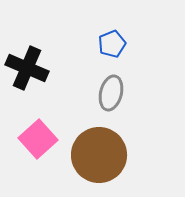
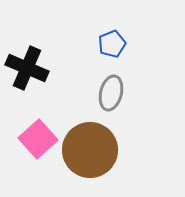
brown circle: moved 9 px left, 5 px up
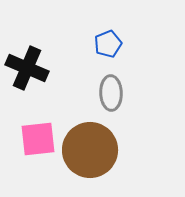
blue pentagon: moved 4 px left
gray ellipse: rotated 16 degrees counterclockwise
pink square: rotated 36 degrees clockwise
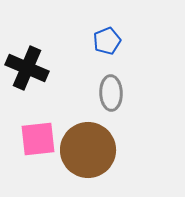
blue pentagon: moved 1 px left, 3 px up
brown circle: moved 2 px left
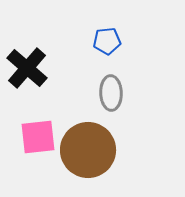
blue pentagon: rotated 16 degrees clockwise
black cross: rotated 18 degrees clockwise
pink square: moved 2 px up
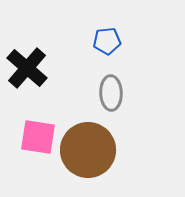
pink square: rotated 15 degrees clockwise
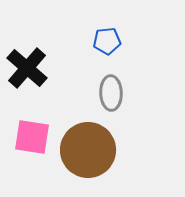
pink square: moved 6 px left
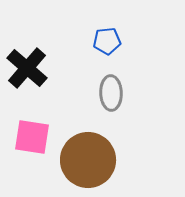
brown circle: moved 10 px down
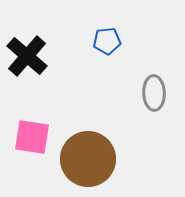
black cross: moved 12 px up
gray ellipse: moved 43 px right
brown circle: moved 1 px up
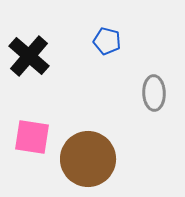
blue pentagon: rotated 20 degrees clockwise
black cross: moved 2 px right
